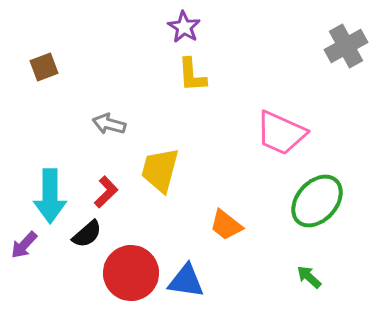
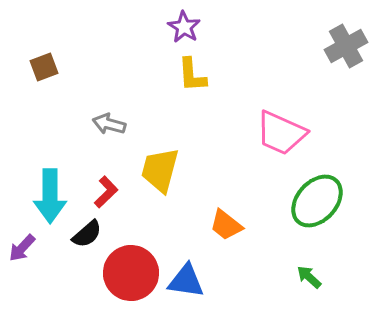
purple arrow: moved 2 px left, 3 px down
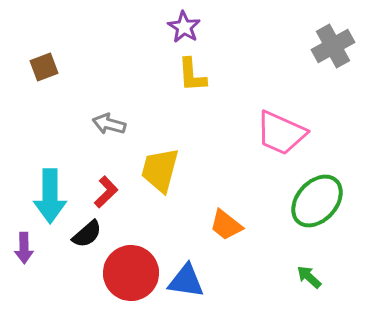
gray cross: moved 13 px left
purple arrow: moved 2 px right; rotated 44 degrees counterclockwise
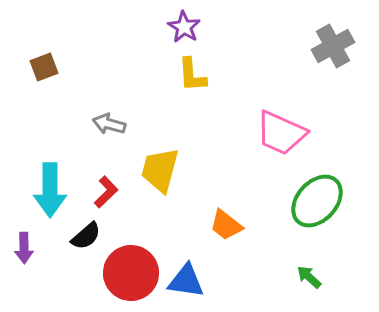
cyan arrow: moved 6 px up
black semicircle: moved 1 px left, 2 px down
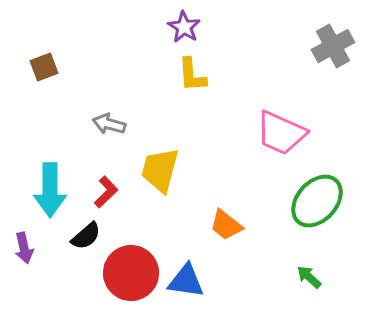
purple arrow: rotated 12 degrees counterclockwise
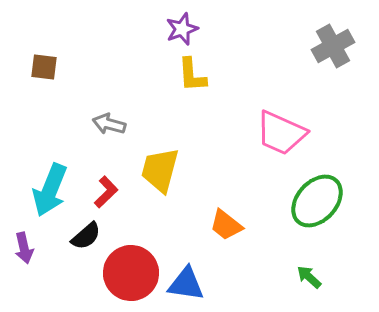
purple star: moved 2 px left, 2 px down; rotated 20 degrees clockwise
brown square: rotated 28 degrees clockwise
cyan arrow: rotated 22 degrees clockwise
blue triangle: moved 3 px down
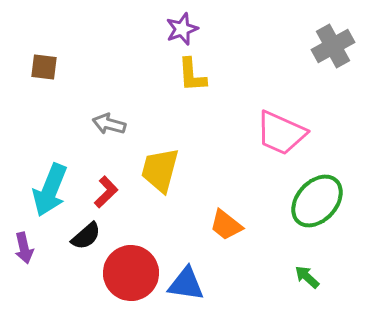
green arrow: moved 2 px left
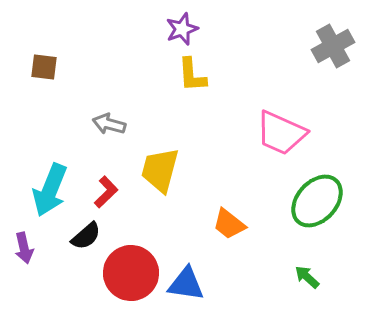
orange trapezoid: moved 3 px right, 1 px up
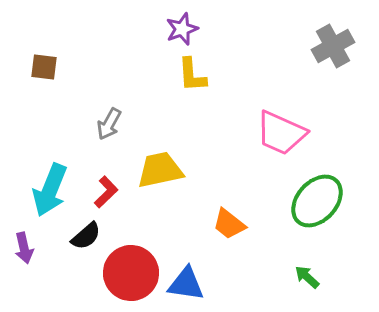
gray arrow: rotated 76 degrees counterclockwise
yellow trapezoid: rotated 63 degrees clockwise
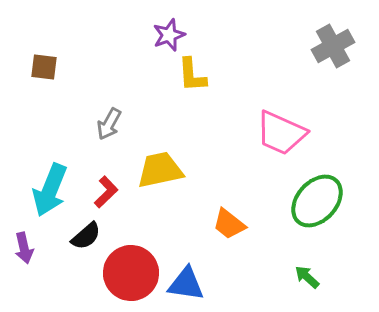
purple star: moved 13 px left, 6 px down
